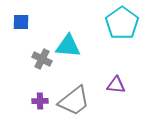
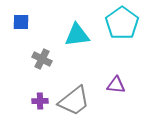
cyan triangle: moved 9 px right, 11 px up; rotated 12 degrees counterclockwise
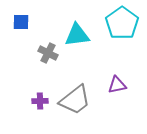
gray cross: moved 6 px right, 6 px up
purple triangle: moved 1 px right; rotated 18 degrees counterclockwise
gray trapezoid: moved 1 px right, 1 px up
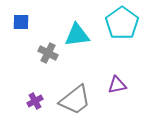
purple cross: moved 5 px left; rotated 28 degrees counterclockwise
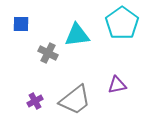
blue square: moved 2 px down
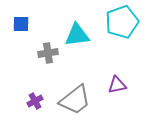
cyan pentagon: moved 1 px up; rotated 16 degrees clockwise
gray cross: rotated 36 degrees counterclockwise
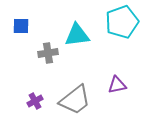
blue square: moved 2 px down
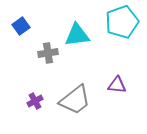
blue square: rotated 36 degrees counterclockwise
purple triangle: rotated 18 degrees clockwise
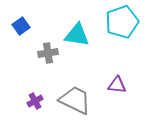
cyan triangle: rotated 16 degrees clockwise
gray trapezoid: rotated 116 degrees counterclockwise
